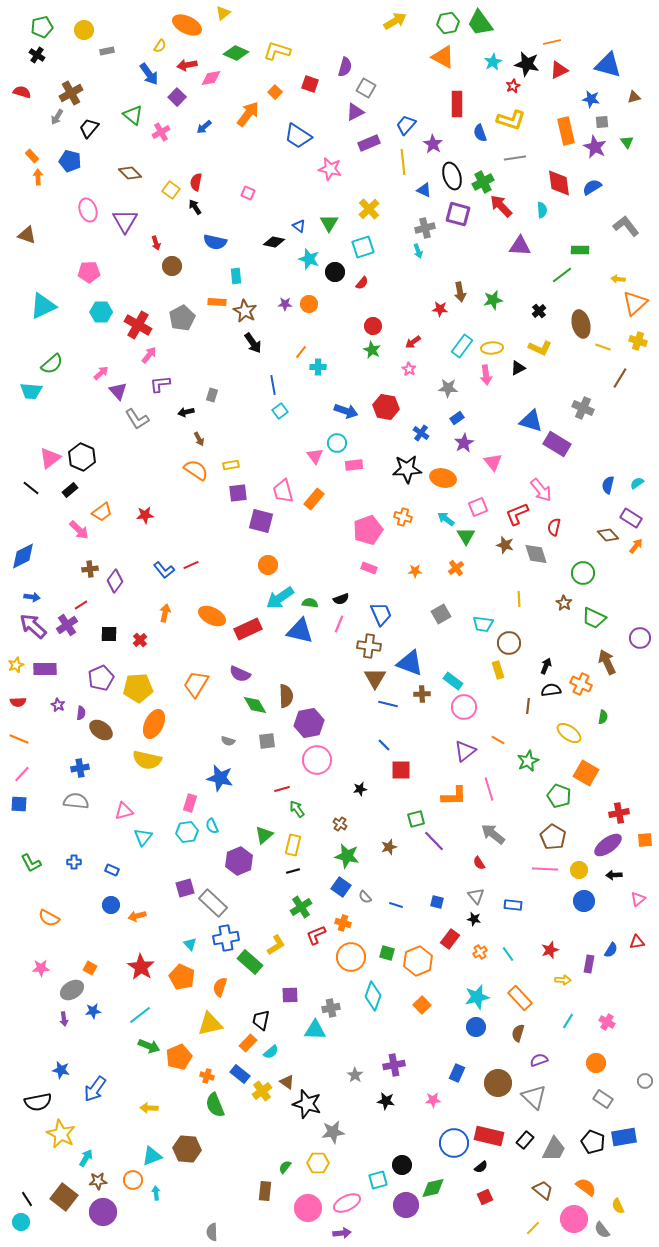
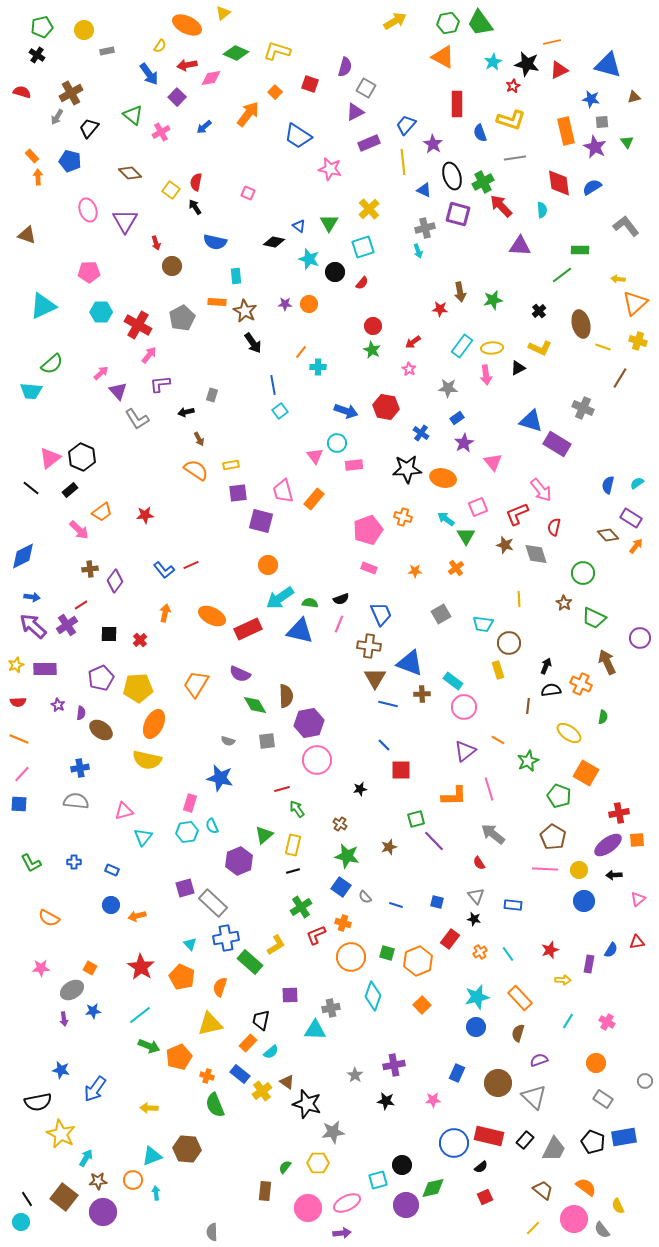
orange square at (645, 840): moved 8 px left
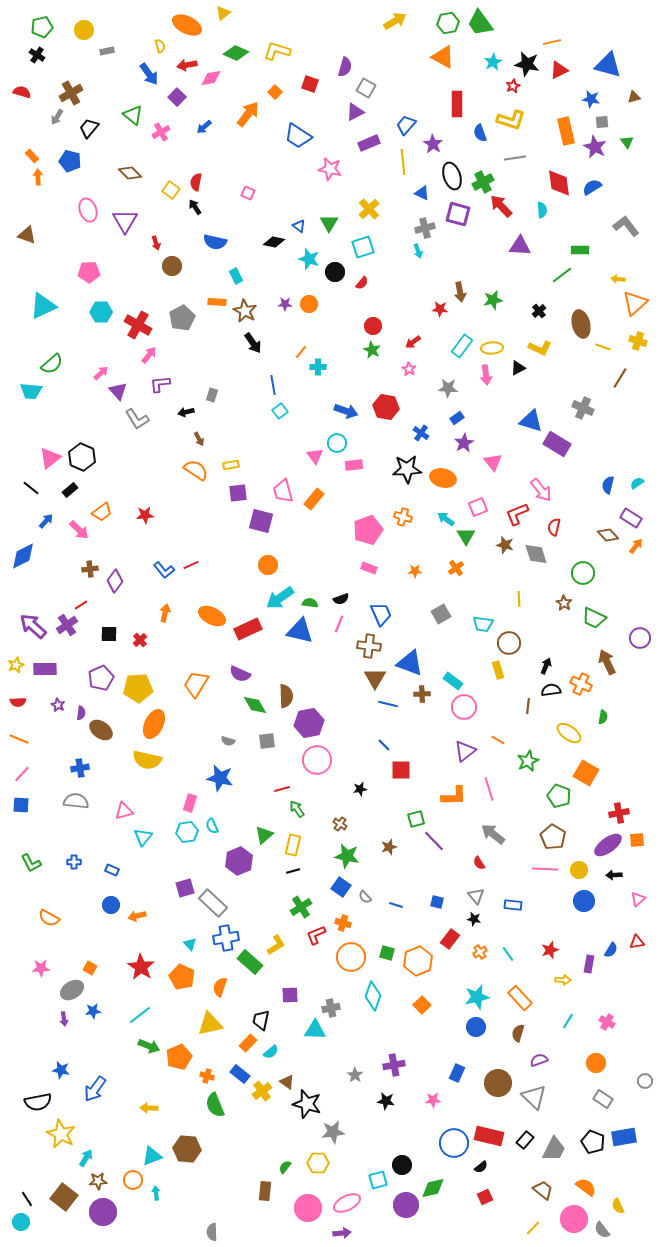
yellow semicircle at (160, 46): rotated 48 degrees counterclockwise
blue triangle at (424, 190): moved 2 px left, 3 px down
cyan rectangle at (236, 276): rotated 21 degrees counterclockwise
blue arrow at (32, 597): moved 14 px right, 76 px up; rotated 56 degrees counterclockwise
blue square at (19, 804): moved 2 px right, 1 px down
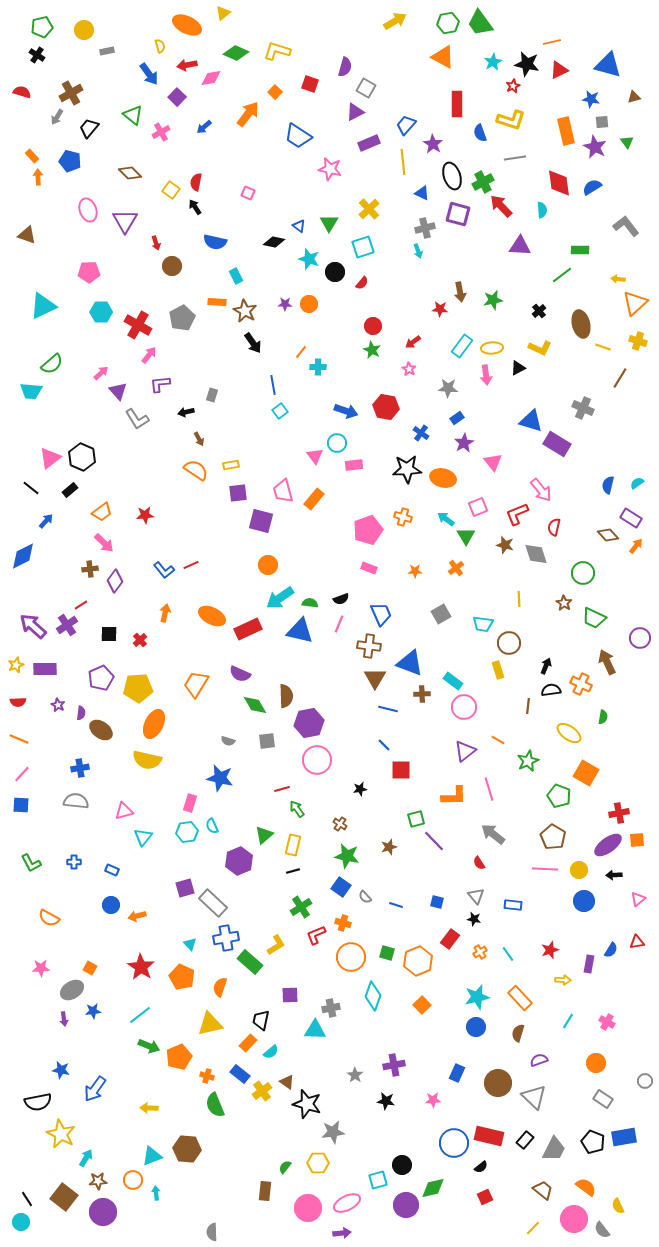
pink arrow at (79, 530): moved 25 px right, 13 px down
blue line at (388, 704): moved 5 px down
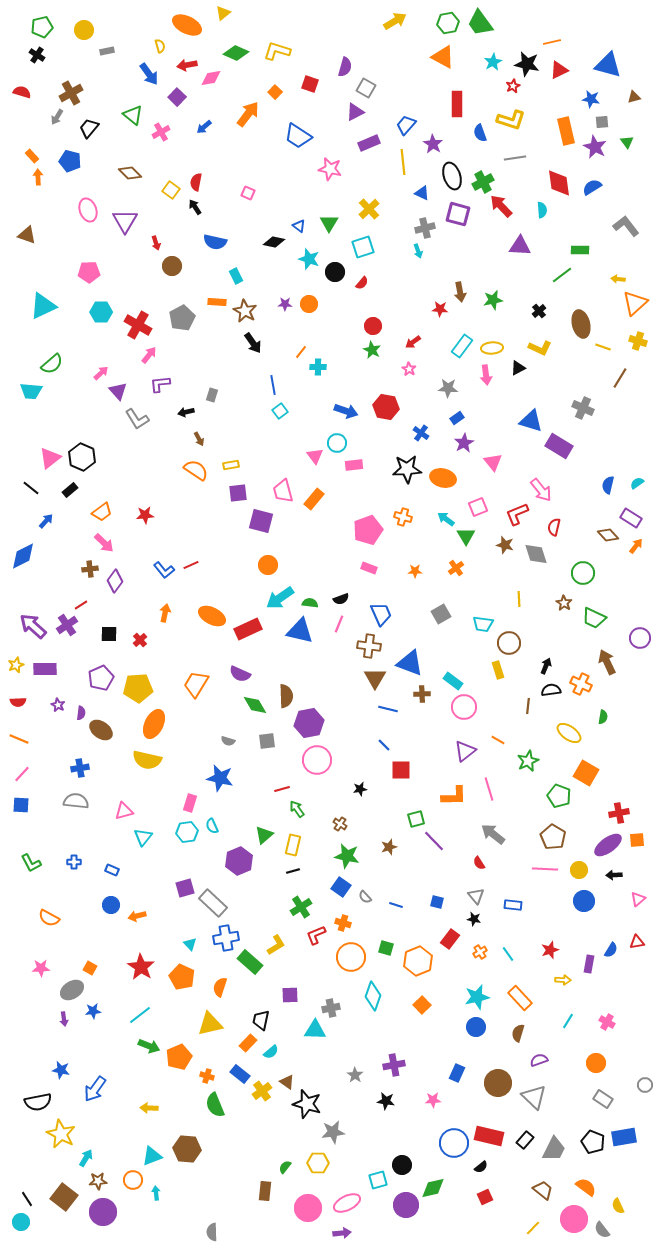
purple rectangle at (557, 444): moved 2 px right, 2 px down
green square at (387, 953): moved 1 px left, 5 px up
gray circle at (645, 1081): moved 4 px down
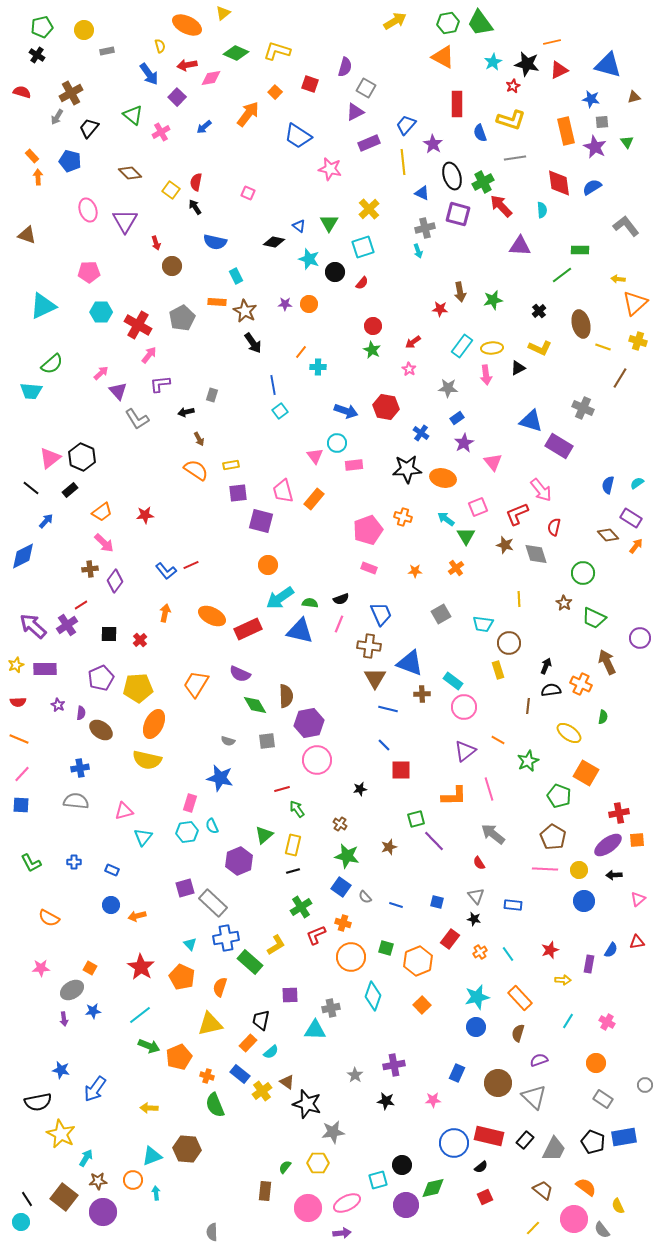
blue L-shape at (164, 570): moved 2 px right, 1 px down
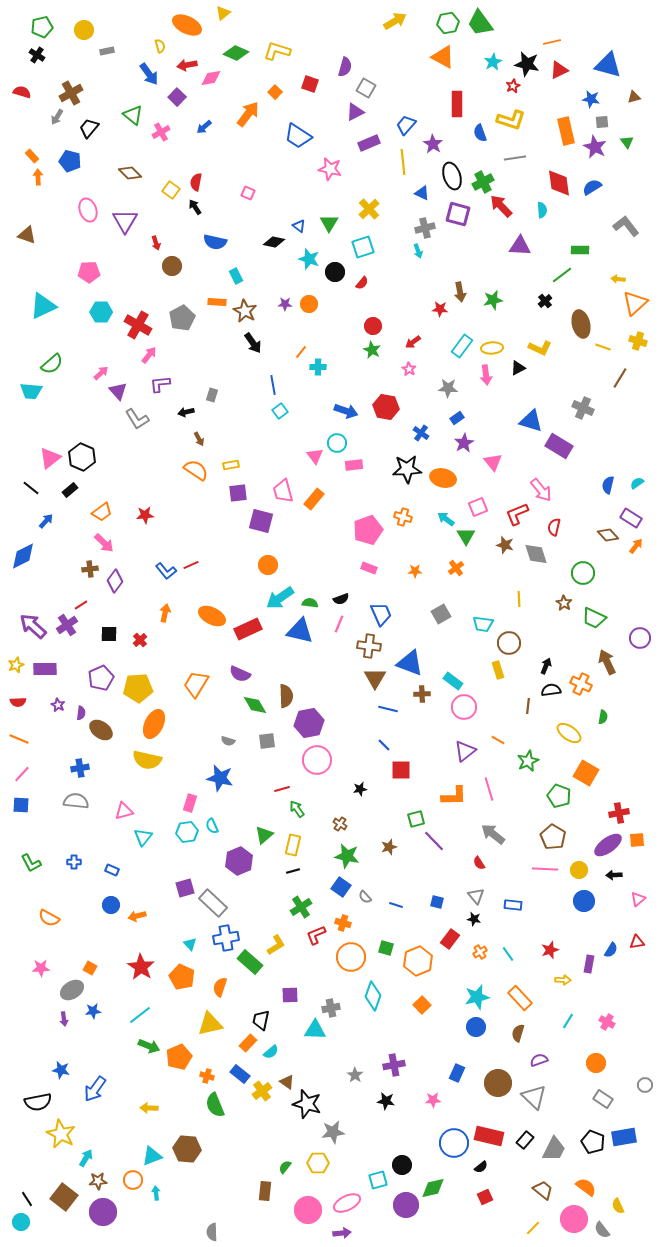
black cross at (539, 311): moved 6 px right, 10 px up
pink circle at (308, 1208): moved 2 px down
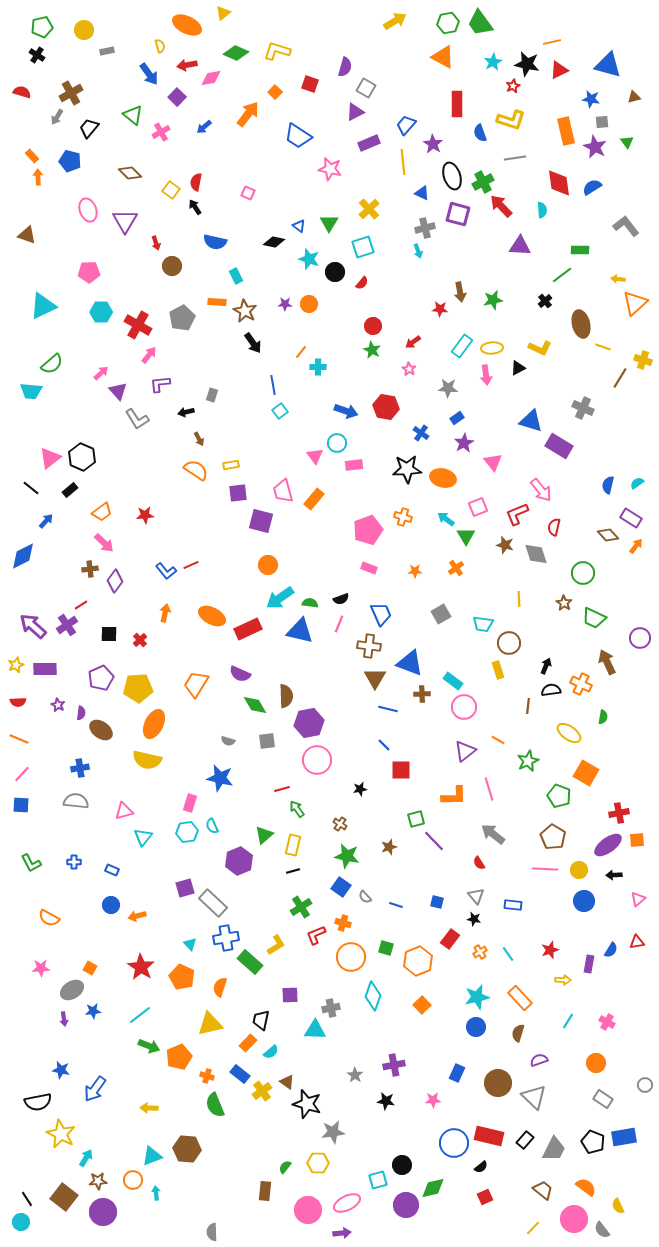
yellow cross at (638, 341): moved 5 px right, 19 px down
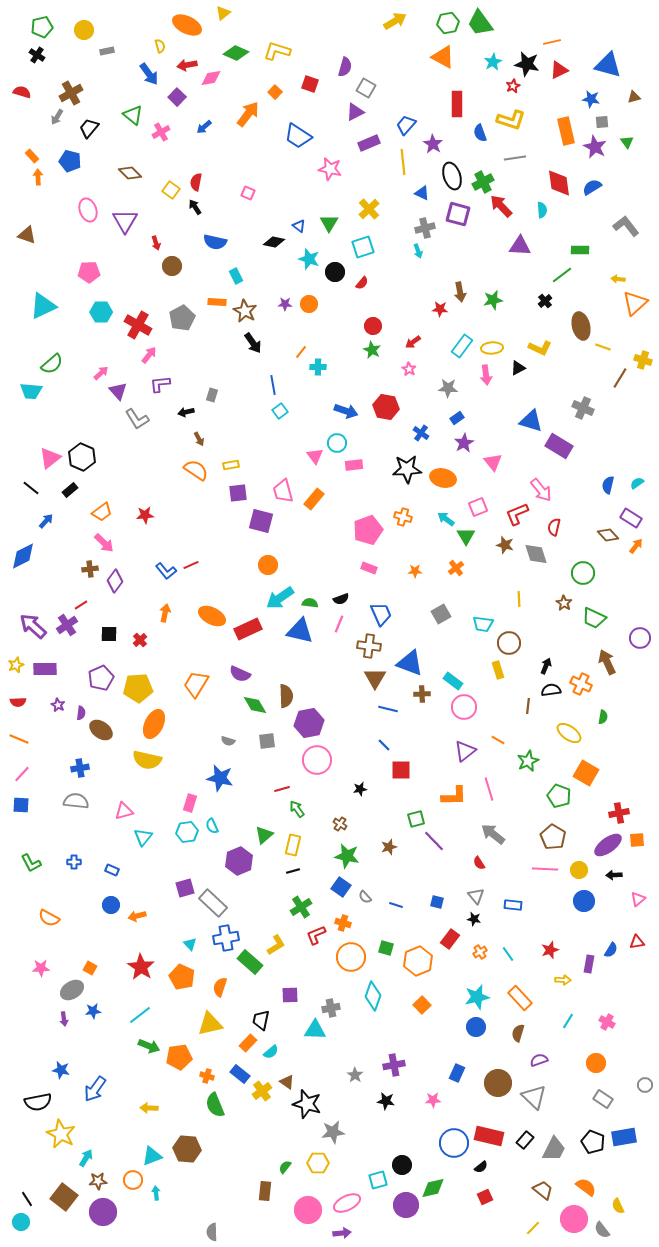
brown ellipse at (581, 324): moved 2 px down
orange pentagon at (179, 1057): rotated 15 degrees clockwise
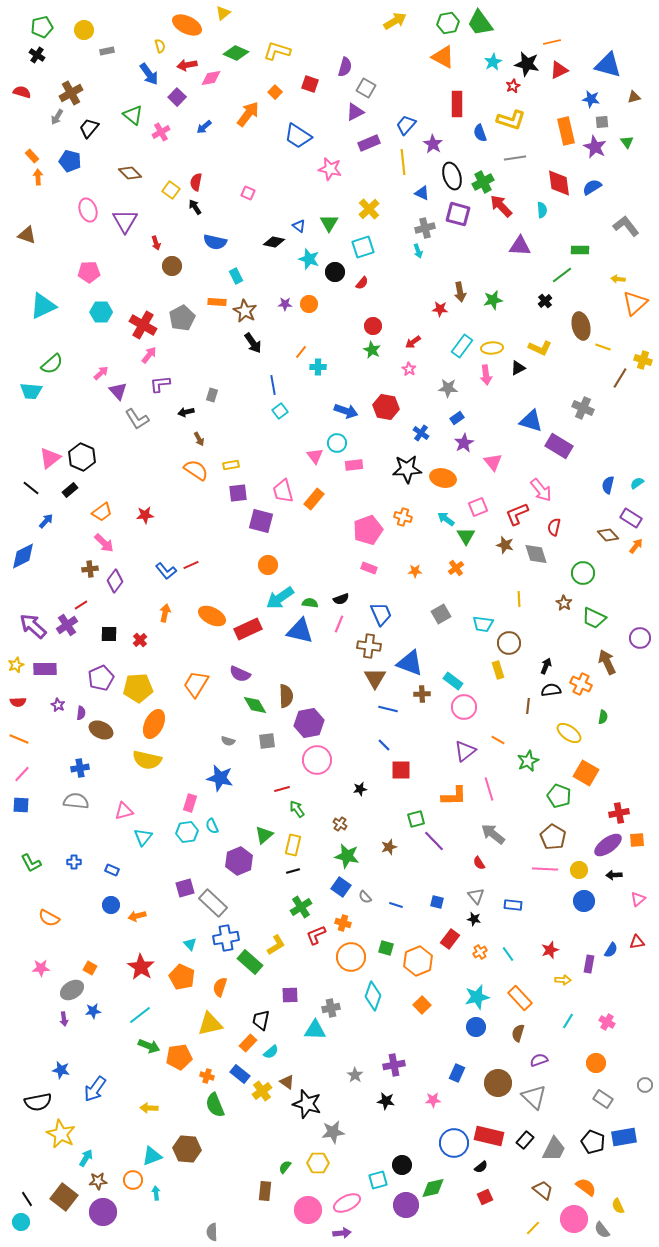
red cross at (138, 325): moved 5 px right
brown ellipse at (101, 730): rotated 10 degrees counterclockwise
